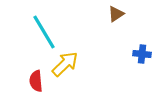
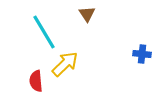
brown triangle: moved 29 px left; rotated 30 degrees counterclockwise
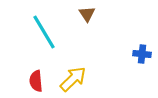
yellow arrow: moved 8 px right, 15 px down
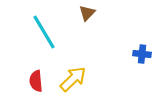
brown triangle: moved 1 px up; rotated 18 degrees clockwise
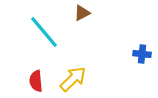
brown triangle: moved 5 px left; rotated 18 degrees clockwise
cyan line: rotated 9 degrees counterclockwise
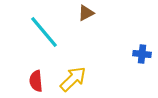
brown triangle: moved 4 px right
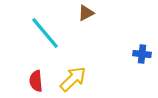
cyan line: moved 1 px right, 1 px down
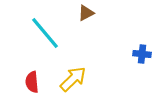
red semicircle: moved 4 px left, 1 px down
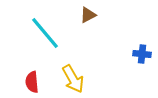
brown triangle: moved 2 px right, 2 px down
yellow arrow: rotated 104 degrees clockwise
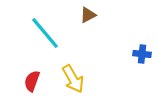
red semicircle: moved 1 px up; rotated 25 degrees clockwise
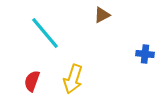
brown triangle: moved 14 px right
blue cross: moved 3 px right
yellow arrow: rotated 48 degrees clockwise
